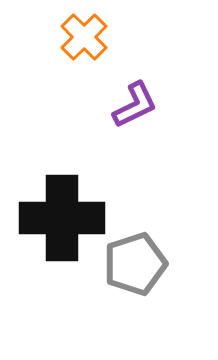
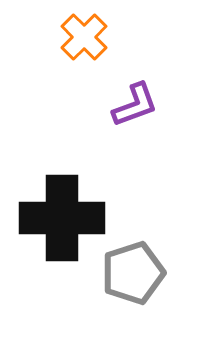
purple L-shape: rotated 6 degrees clockwise
gray pentagon: moved 2 px left, 9 px down
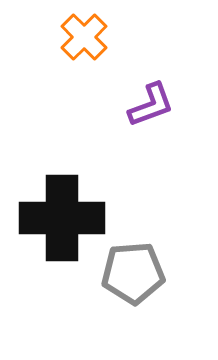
purple L-shape: moved 16 px right
gray pentagon: rotated 14 degrees clockwise
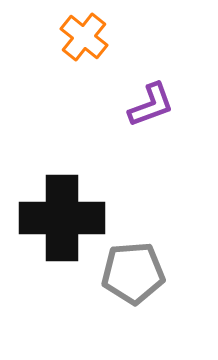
orange cross: rotated 6 degrees counterclockwise
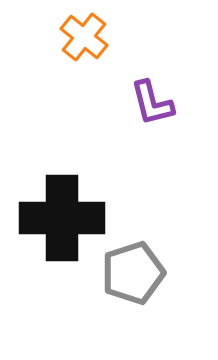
purple L-shape: moved 1 px right, 2 px up; rotated 96 degrees clockwise
gray pentagon: rotated 14 degrees counterclockwise
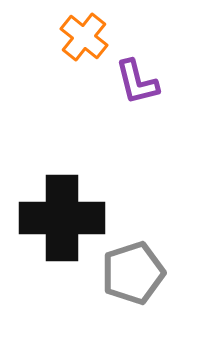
purple L-shape: moved 15 px left, 21 px up
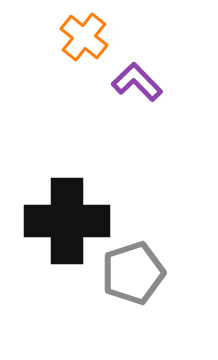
purple L-shape: rotated 150 degrees clockwise
black cross: moved 5 px right, 3 px down
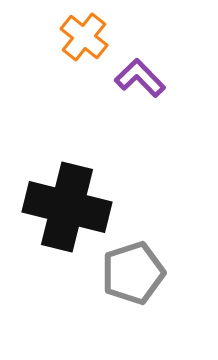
purple L-shape: moved 3 px right, 4 px up
black cross: moved 14 px up; rotated 14 degrees clockwise
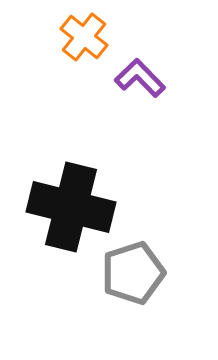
black cross: moved 4 px right
